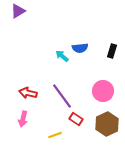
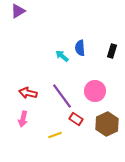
blue semicircle: rotated 91 degrees clockwise
pink circle: moved 8 px left
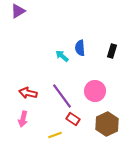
red rectangle: moved 3 px left
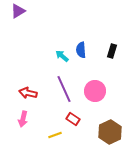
blue semicircle: moved 1 px right, 2 px down
purple line: moved 2 px right, 7 px up; rotated 12 degrees clockwise
brown hexagon: moved 3 px right, 8 px down
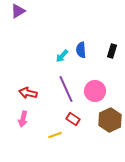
cyan arrow: rotated 88 degrees counterclockwise
purple line: moved 2 px right
brown hexagon: moved 12 px up
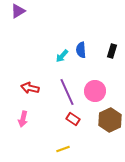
purple line: moved 1 px right, 3 px down
red arrow: moved 2 px right, 5 px up
yellow line: moved 8 px right, 14 px down
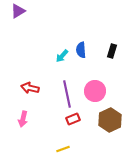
purple line: moved 2 px down; rotated 12 degrees clockwise
red rectangle: rotated 56 degrees counterclockwise
